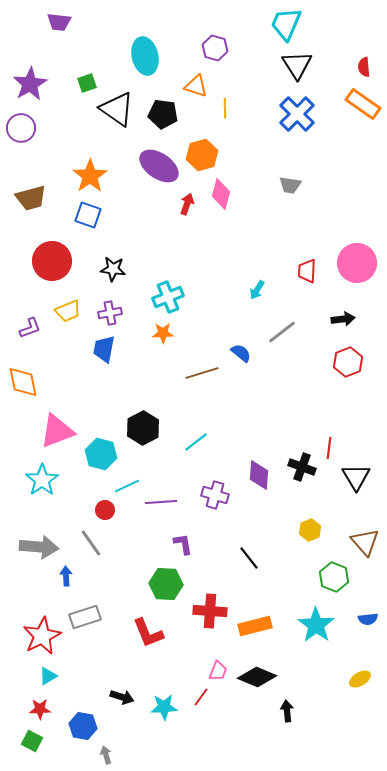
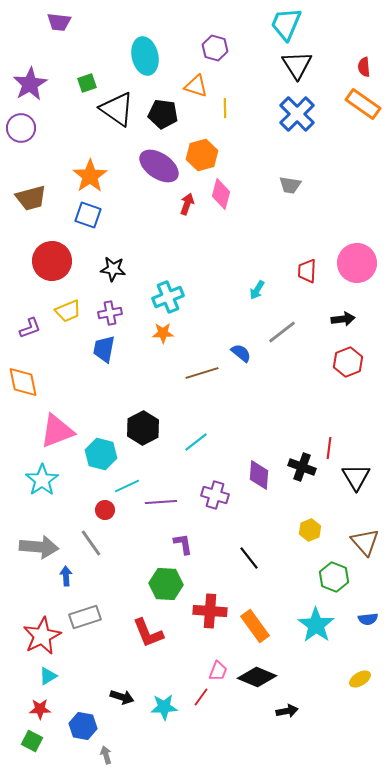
orange rectangle at (255, 626): rotated 68 degrees clockwise
black arrow at (287, 711): rotated 85 degrees clockwise
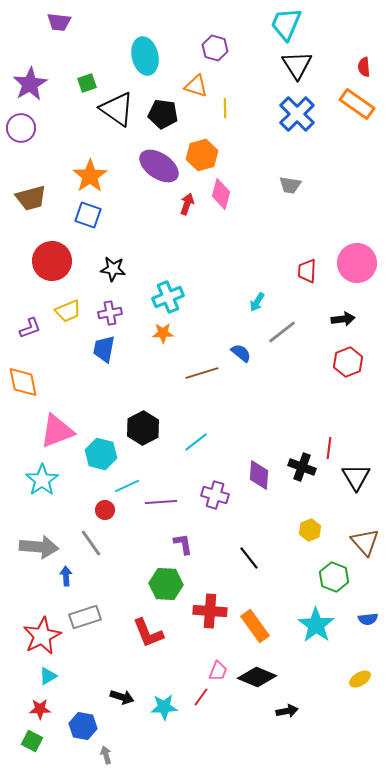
orange rectangle at (363, 104): moved 6 px left
cyan arrow at (257, 290): moved 12 px down
